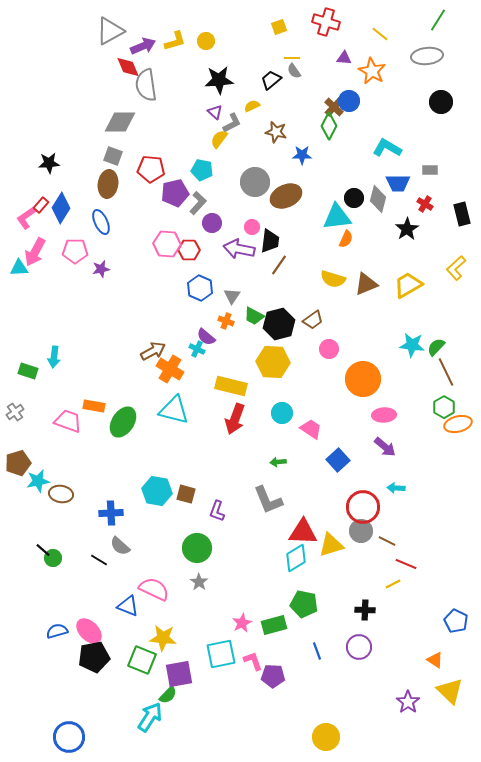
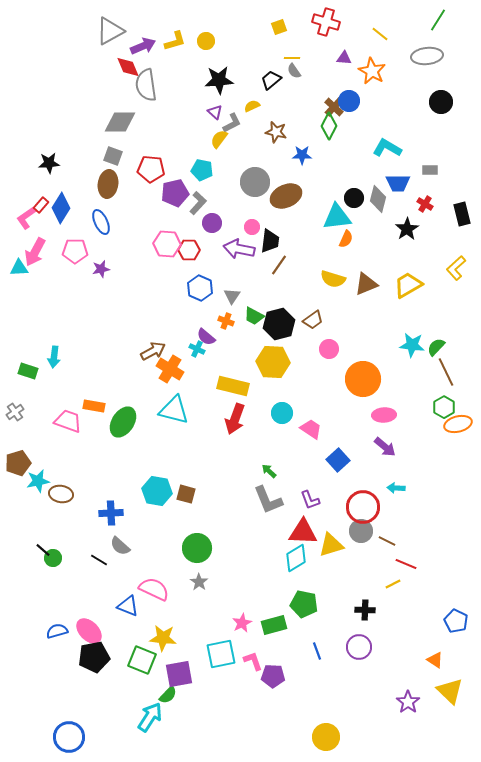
yellow rectangle at (231, 386): moved 2 px right
green arrow at (278, 462): moved 9 px left, 9 px down; rotated 49 degrees clockwise
purple L-shape at (217, 511): moved 93 px right, 11 px up; rotated 40 degrees counterclockwise
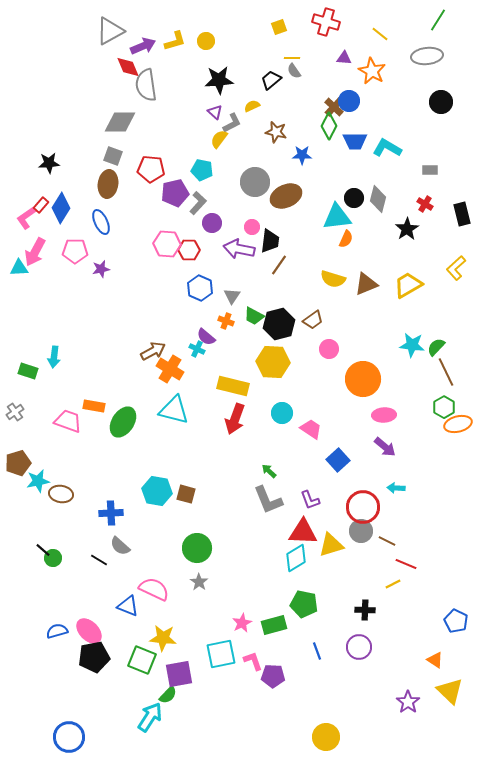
blue trapezoid at (398, 183): moved 43 px left, 42 px up
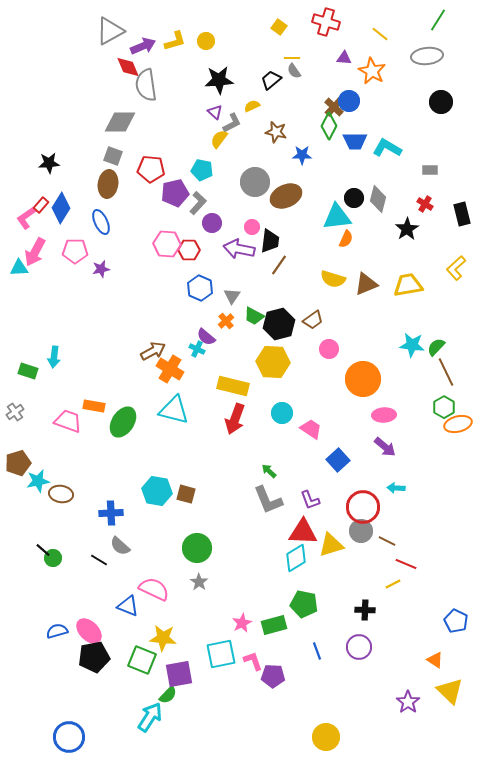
yellow square at (279, 27): rotated 35 degrees counterclockwise
yellow trapezoid at (408, 285): rotated 20 degrees clockwise
orange cross at (226, 321): rotated 28 degrees clockwise
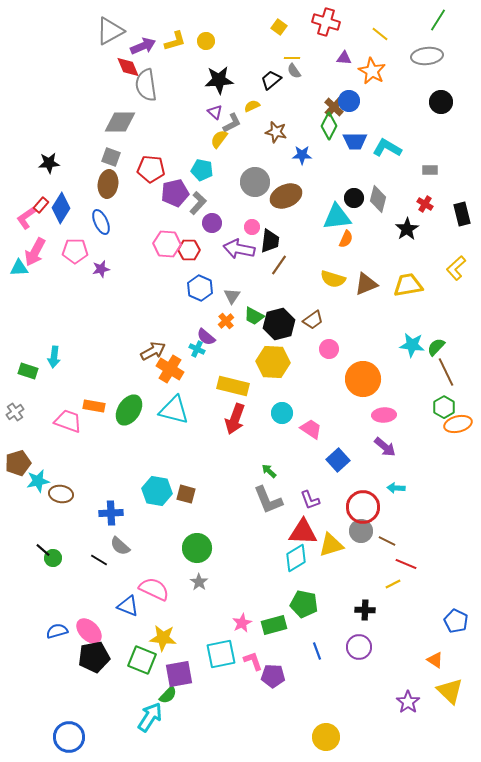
gray square at (113, 156): moved 2 px left, 1 px down
green ellipse at (123, 422): moved 6 px right, 12 px up
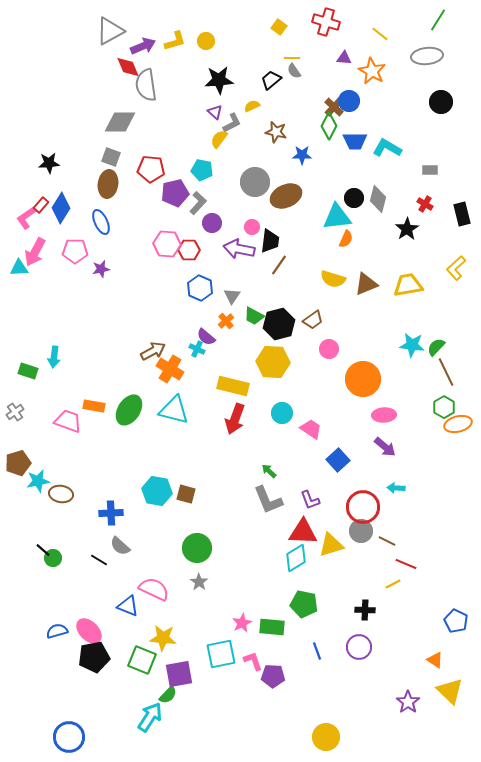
green rectangle at (274, 625): moved 2 px left, 2 px down; rotated 20 degrees clockwise
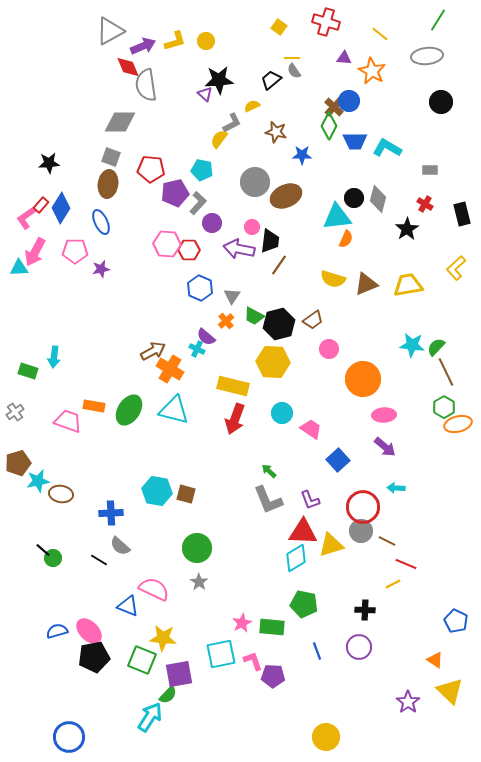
purple triangle at (215, 112): moved 10 px left, 18 px up
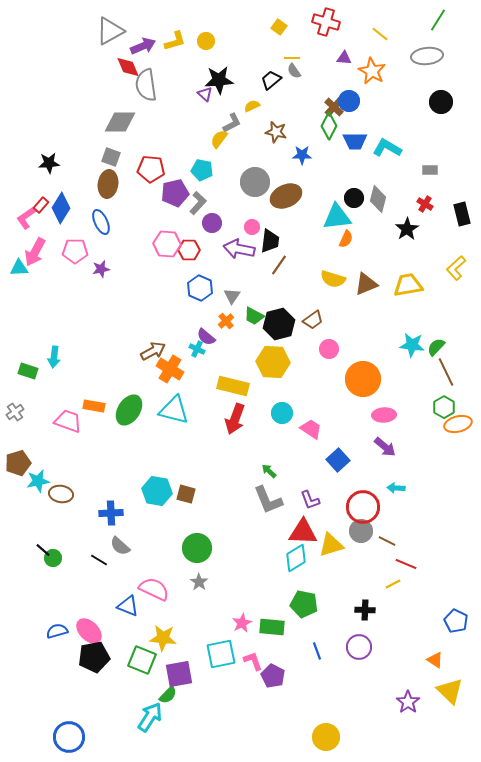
purple pentagon at (273, 676): rotated 25 degrees clockwise
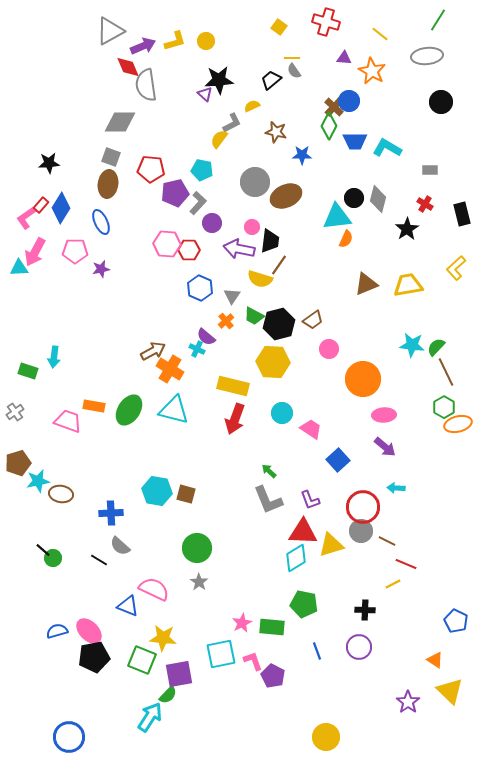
yellow semicircle at (333, 279): moved 73 px left
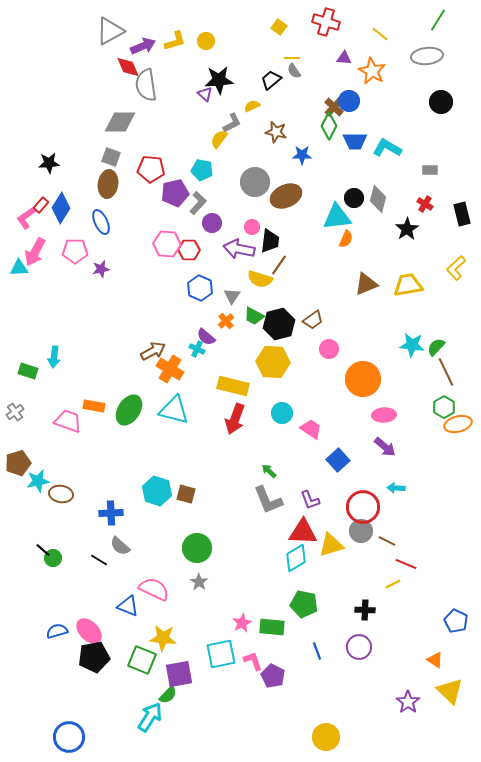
cyan hexagon at (157, 491): rotated 8 degrees clockwise
